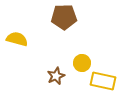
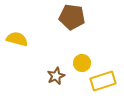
brown pentagon: moved 8 px right; rotated 10 degrees clockwise
yellow rectangle: rotated 30 degrees counterclockwise
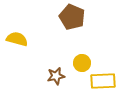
brown pentagon: rotated 15 degrees clockwise
brown star: rotated 12 degrees clockwise
yellow rectangle: rotated 15 degrees clockwise
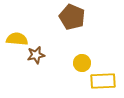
yellow semicircle: rotated 10 degrees counterclockwise
brown star: moved 20 px left, 21 px up
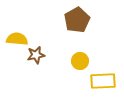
brown pentagon: moved 5 px right, 3 px down; rotated 20 degrees clockwise
yellow circle: moved 2 px left, 2 px up
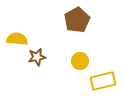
brown star: moved 1 px right, 2 px down
yellow rectangle: rotated 10 degrees counterclockwise
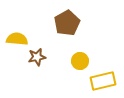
brown pentagon: moved 10 px left, 3 px down
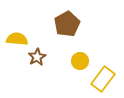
brown pentagon: moved 1 px down
brown star: rotated 18 degrees counterclockwise
yellow rectangle: moved 2 px up; rotated 40 degrees counterclockwise
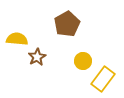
yellow circle: moved 3 px right
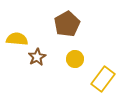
yellow circle: moved 8 px left, 2 px up
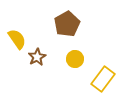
yellow semicircle: rotated 50 degrees clockwise
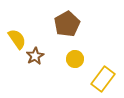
brown star: moved 2 px left, 1 px up
